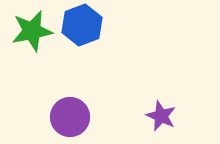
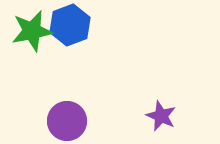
blue hexagon: moved 12 px left
purple circle: moved 3 px left, 4 px down
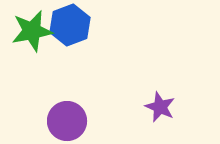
purple star: moved 1 px left, 9 px up
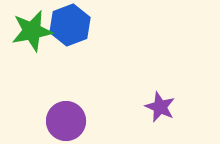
purple circle: moved 1 px left
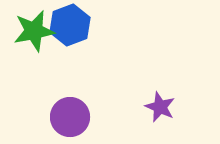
green star: moved 2 px right
purple circle: moved 4 px right, 4 px up
